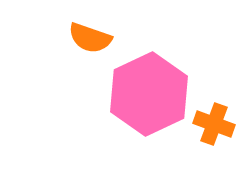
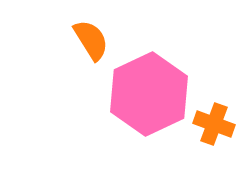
orange semicircle: moved 1 px right, 2 px down; rotated 141 degrees counterclockwise
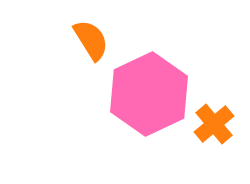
orange cross: rotated 30 degrees clockwise
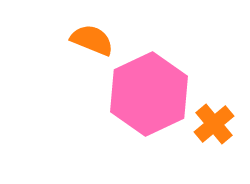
orange semicircle: moved 1 px right; rotated 36 degrees counterclockwise
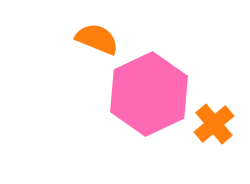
orange semicircle: moved 5 px right, 1 px up
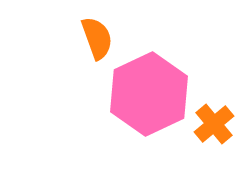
orange semicircle: moved 1 px up; rotated 48 degrees clockwise
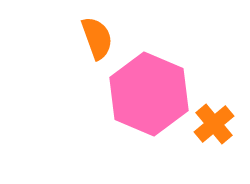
pink hexagon: rotated 12 degrees counterclockwise
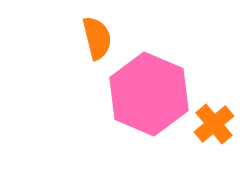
orange semicircle: rotated 6 degrees clockwise
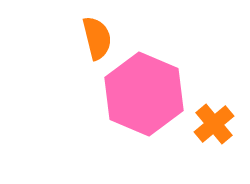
pink hexagon: moved 5 px left
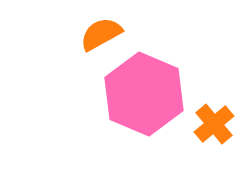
orange semicircle: moved 4 px right, 4 px up; rotated 105 degrees counterclockwise
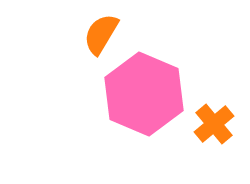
orange semicircle: rotated 30 degrees counterclockwise
